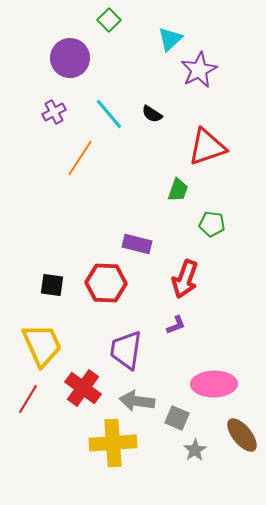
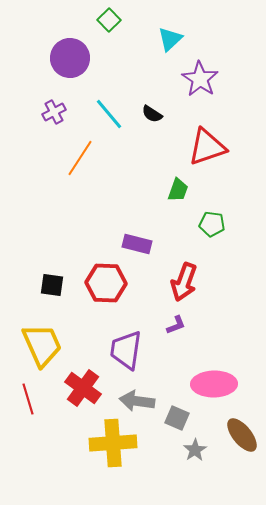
purple star: moved 1 px right, 9 px down; rotated 12 degrees counterclockwise
red arrow: moved 1 px left, 3 px down
red line: rotated 48 degrees counterclockwise
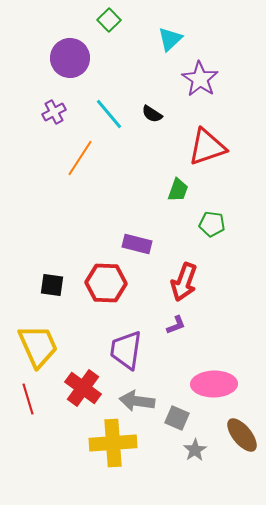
yellow trapezoid: moved 4 px left, 1 px down
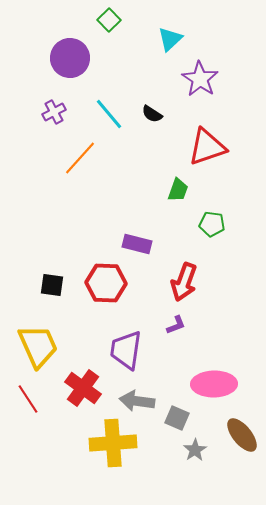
orange line: rotated 9 degrees clockwise
red line: rotated 16 degrees counterclockwise
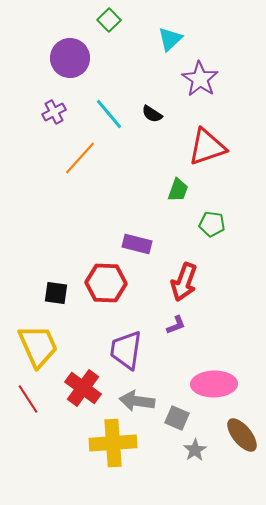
black square: moved 4 px right, 8 px down
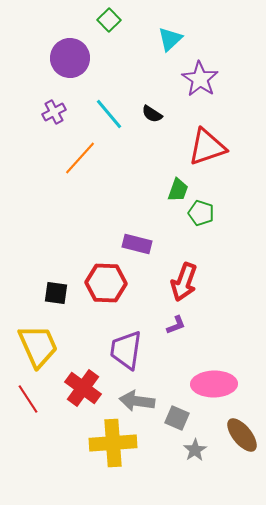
green pentagon: moved 11 px left, 11 px up; rotated 10 degrees clockwise
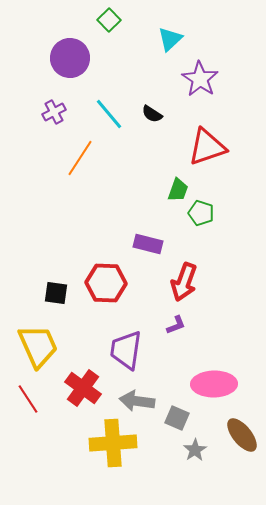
orange line: rotated 9 degrees counterclockwise
purple rectangle: moved 11 px right
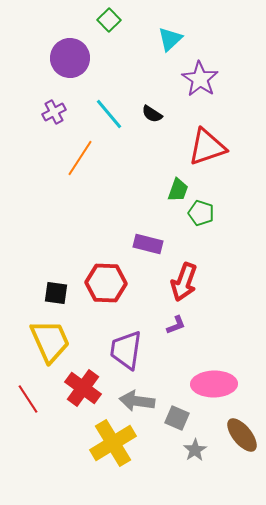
yellow trapezoid: moved 12 px right, 5 px up
yellow cross: rotated 27 degrees counterclockwise
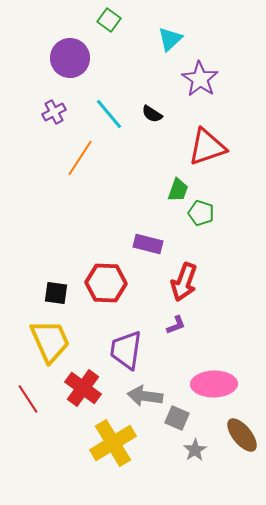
green square: rotated 10 degrees counterclockwise
gray arrow: moved 8 px right, 5 px up
